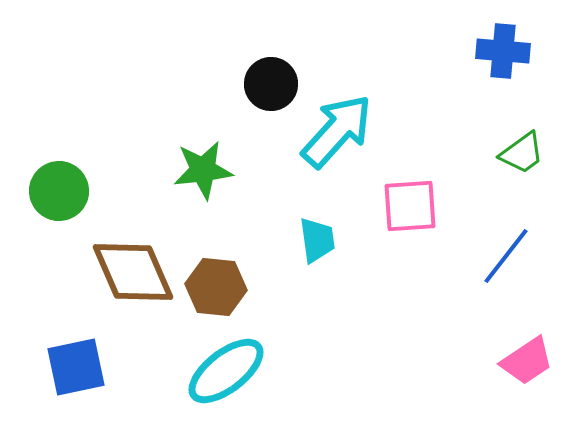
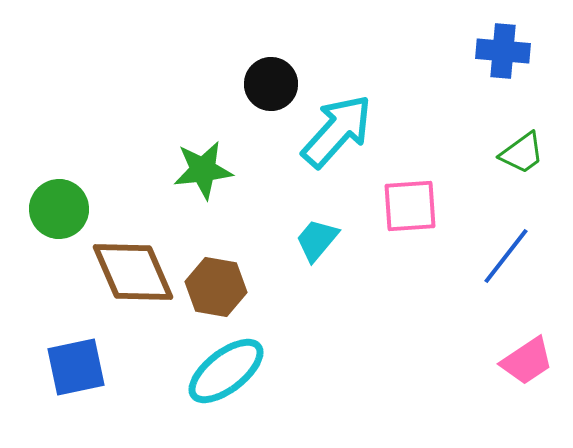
green circle: moved 18 px down
cyan trapezoid: rotated 132 degrees counterclockwise
brown hexagon: rotated 4 degrees clockwise
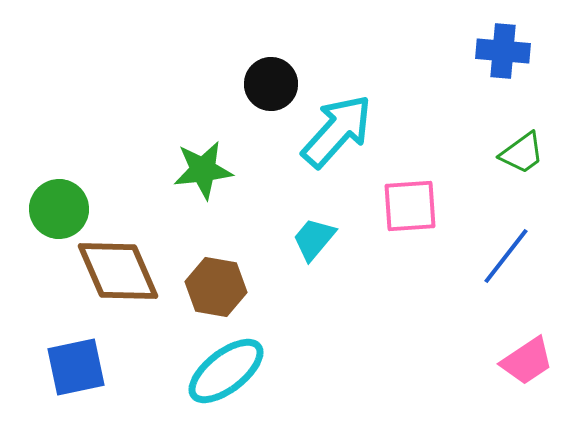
cyan trapezoid: moved 3 px left, 1 px up
brown diamond: moved 15 px left, 1 px up
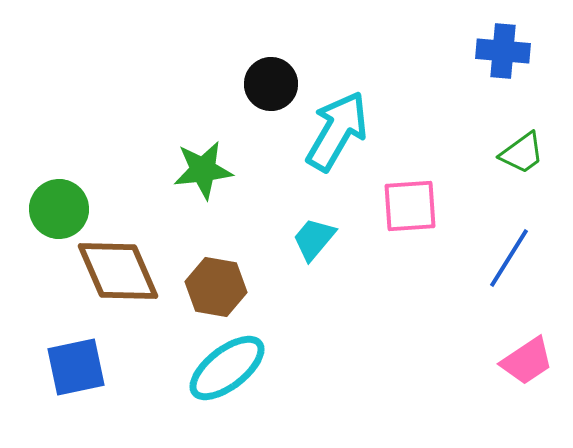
cyan arrow: rotated 12 degrees counterclockwise
blue line: moved 3 px right, 2 px down; rotated 6 degrees counterclockwise
cyan ellipse: moved 1 px right, 3 px up
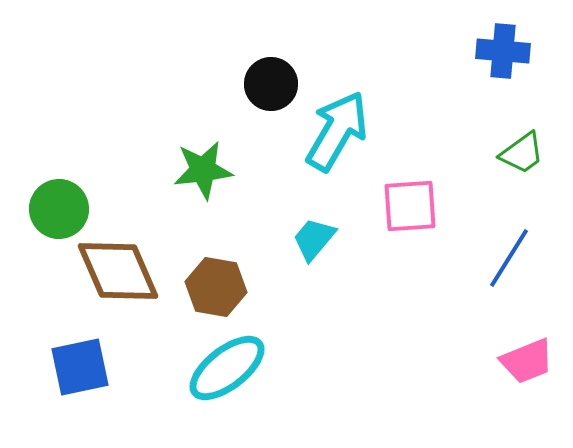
pink trapezoid: rotated 12 degrees clockwise
blue square: moved 4 px right
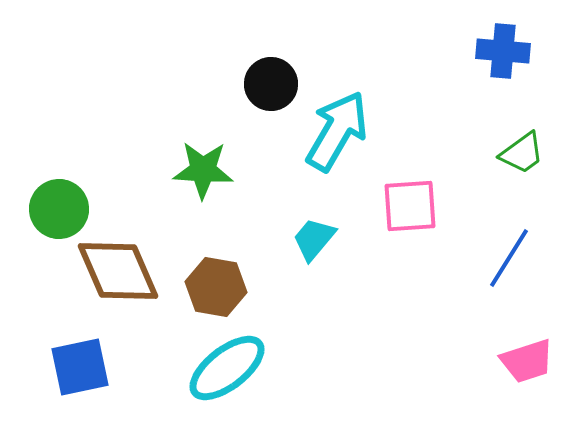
green star: rotated 10 degrees clockwise
pink trapezoid: rotated 4 degrees clockwise
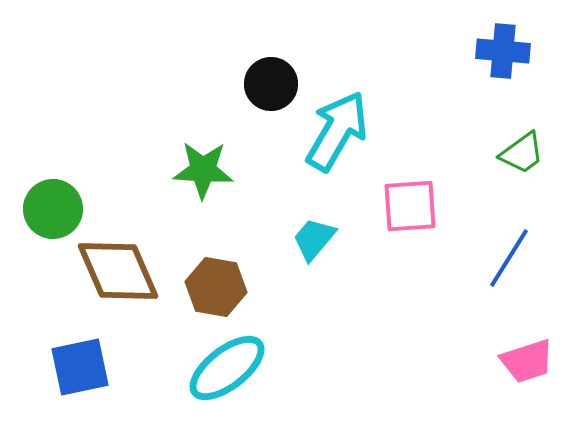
green circle: moved 6 px left
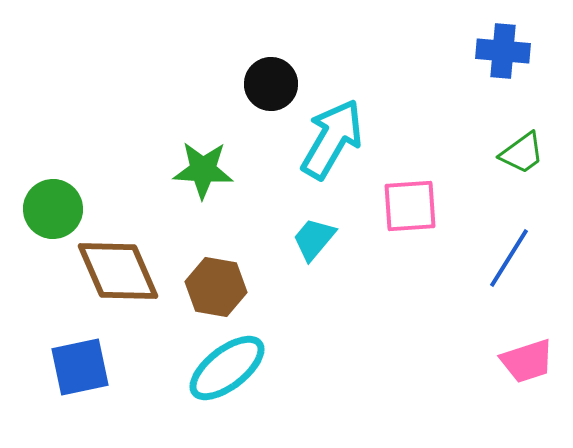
cyan arrow: moved 5 px left, 8 px down
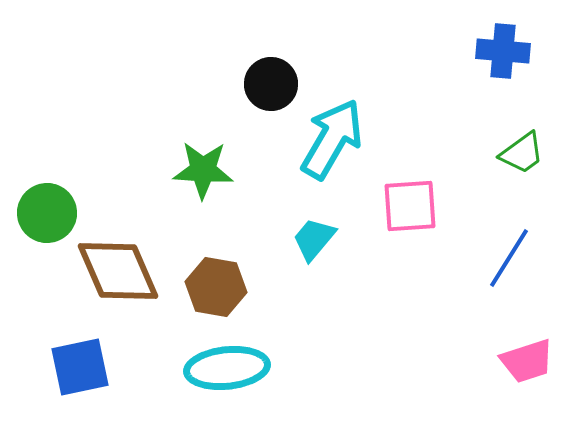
green circle: moved 6 px left, 4 px down
cyan ellipse: rotated 32 degrees clockwise
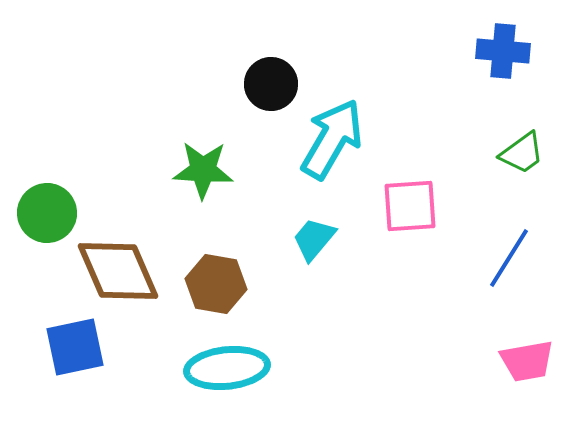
brown hexagon: moved 3 px up
pink trapezoid: rotated 8 degrees clockwise
blue square: moved 5 px left, 20 px up
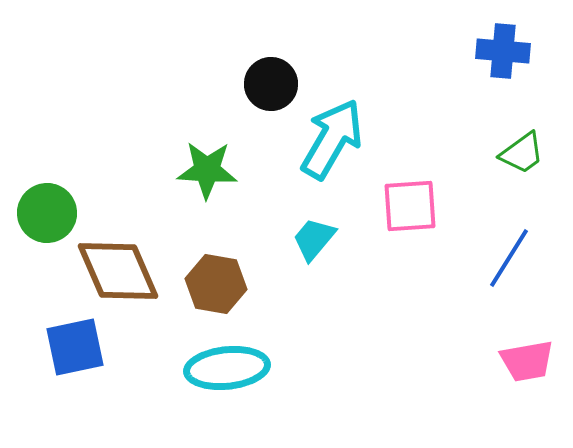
green star: moved 4 px right
